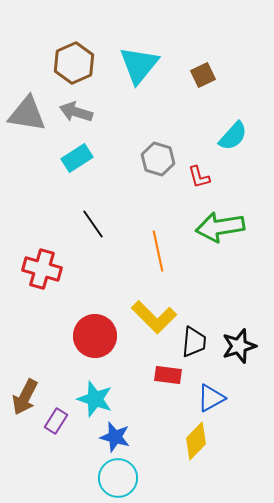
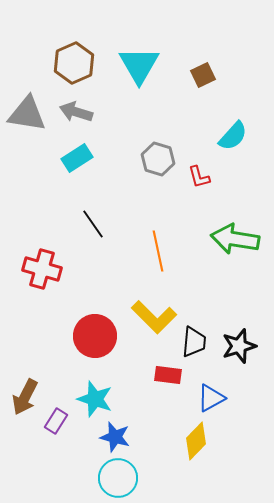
cyan triangle: rotated 9 degrees counterclockwise
green arrow: moved 15 px right, 12 px down; rotated 18 degrees clockwise
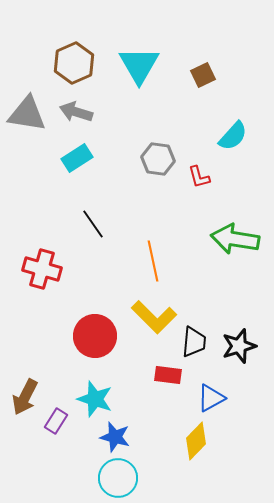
gray hexagon: rotated 8 degrees counterclockwise
orange line: moved 5 px left, 10 px down
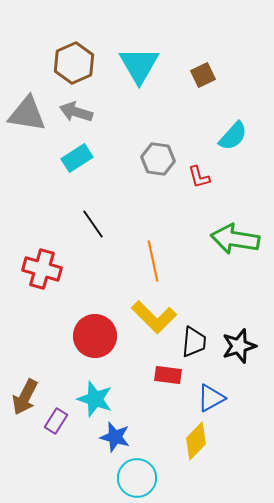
cyan circle: moved 19 px right
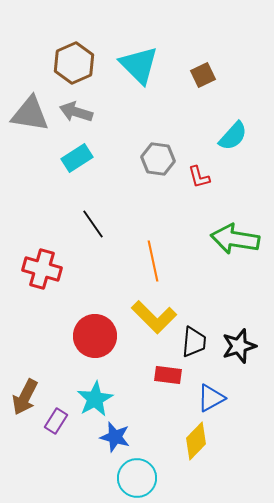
cyan triangle: rotated 15 degrees counterclockwise
gray triangle: moved 3 px right
cyan star: rotated 24 degrees clockwise
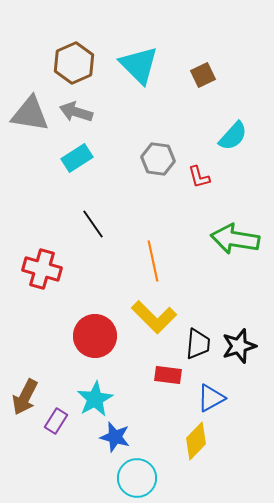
black trapezoid: moved 4 px right, 2 px down
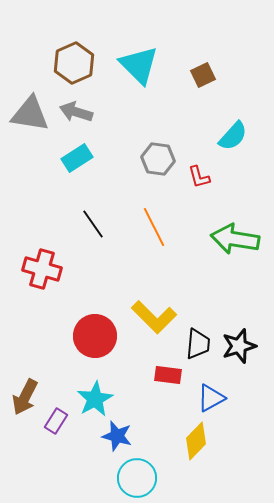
orange line: moved 1 px right, 34 px up; rotated 15 degrees counterclockwise
blue star: moved 2 px right, 1 px up
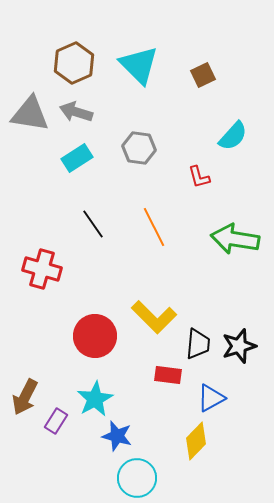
gray hexagon: moved 19 px left, 11 px up
